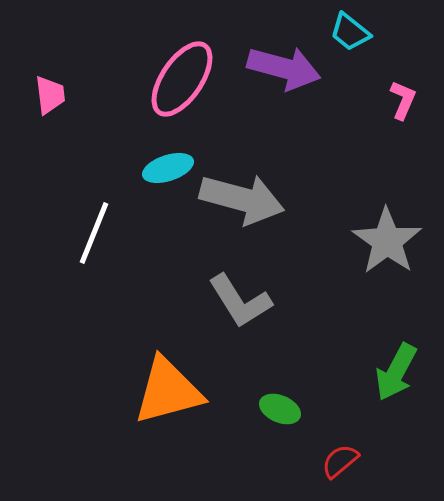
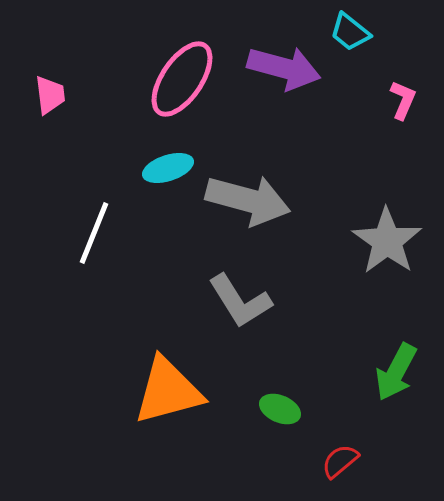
gray arrow: moved 6 px right, 1 px down
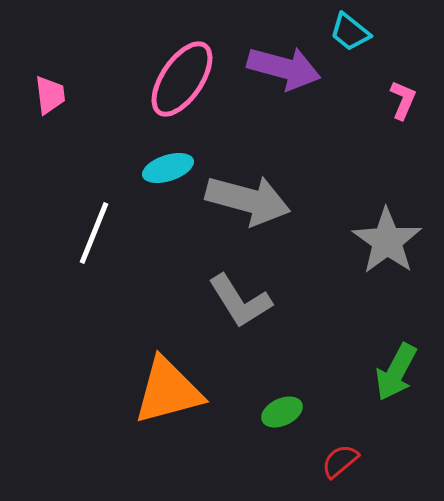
green ellipse: moved 2 px right, 3 px down; rotated 48 degrees counterclockwise
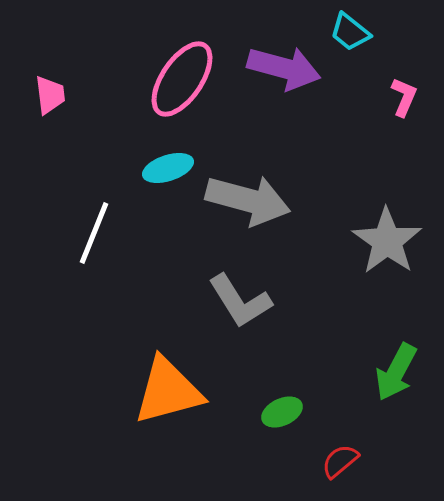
pink L-shape: moved 1 px right, 3 px up
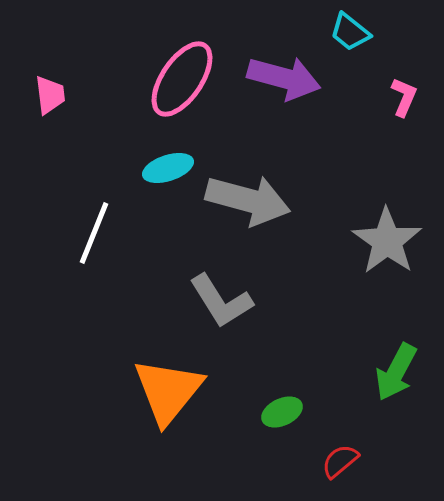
purple arrow: moved 10 px down
gray L-shape: moved 19 px left
orange triangle: rotated 36 degrees counterclockwise
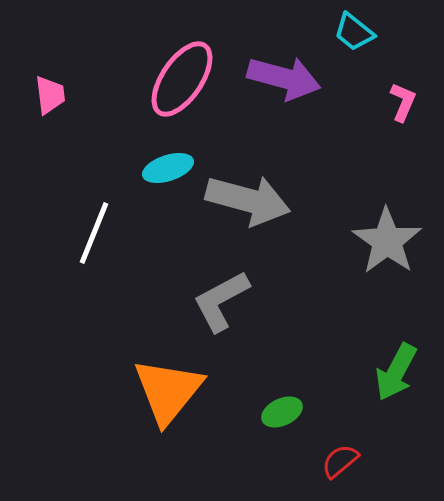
cyan trapezoid: moved 4 px right
pink L-shape: moved 1 px left, 5 px down
gray L-shape: rotated 94 degrees clockwise
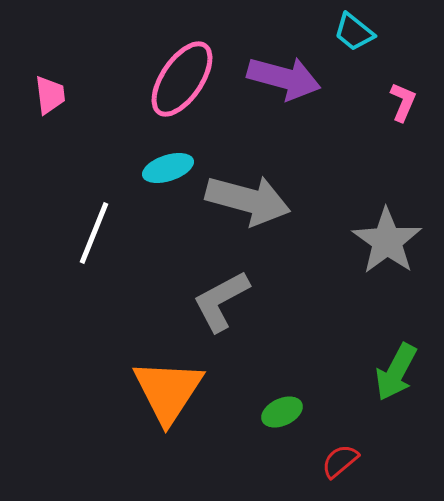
orange triangle: rotated 6 degrees counterclockwise
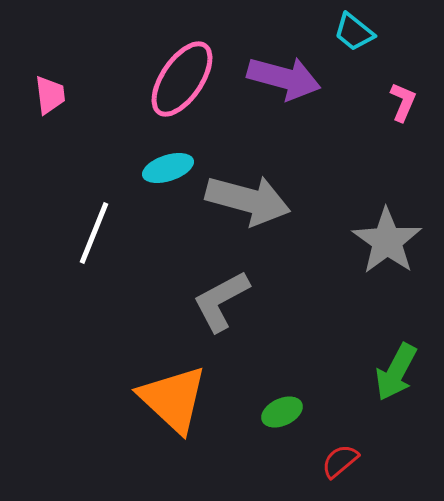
orange triangle: moved 5 px right, 8 px down; rotated 20 degrees counterclockwise
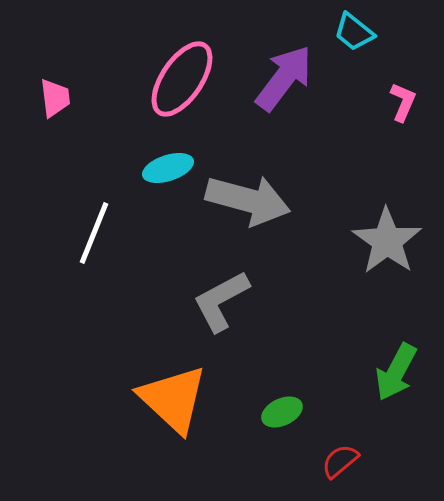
purple arrow: rotated 68 degrees counterclockwise
pink trapezoid: moved 5 px right, 3 px down
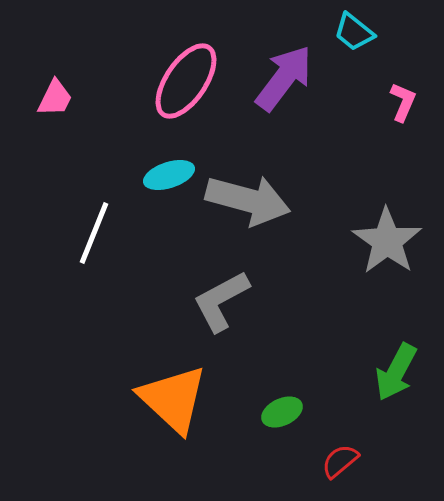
pink ellipse: moved 4 px right, 2 px down
pink trapezoid: rotated 33 degrees clockwise
cyan ellipse: moved 1 px right, 7 px down
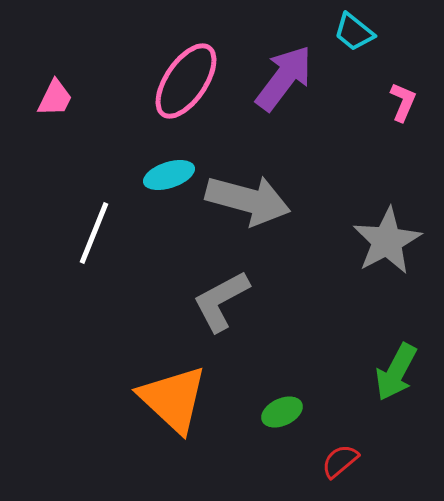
gray star: rotated 8 degrees clockwise
